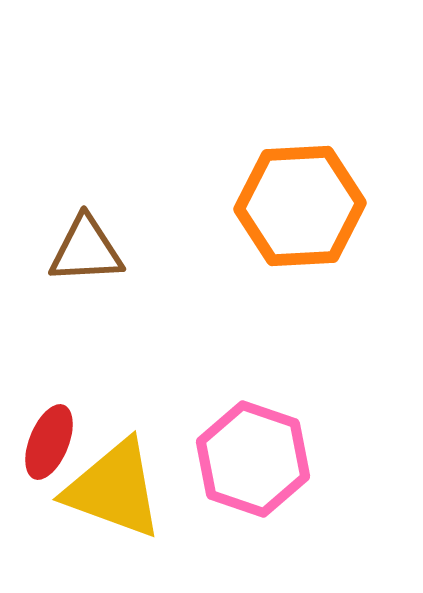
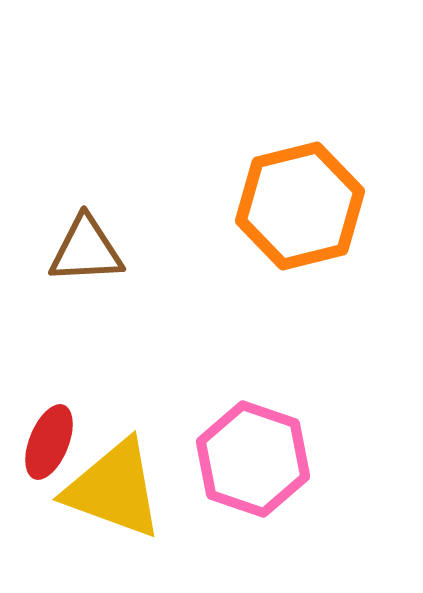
orange hexagon: rotated 11 degrees counterclockwise
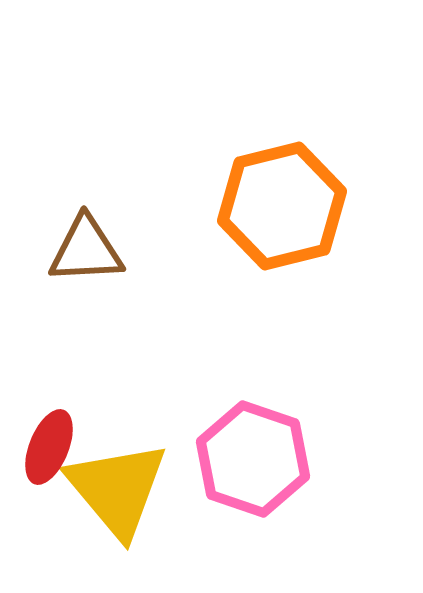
orange hexagon: moved 18 px left
red ellipse: moved 5 px down
yellow triangle: moved 3 px right; rotated 30 degrees clockwise
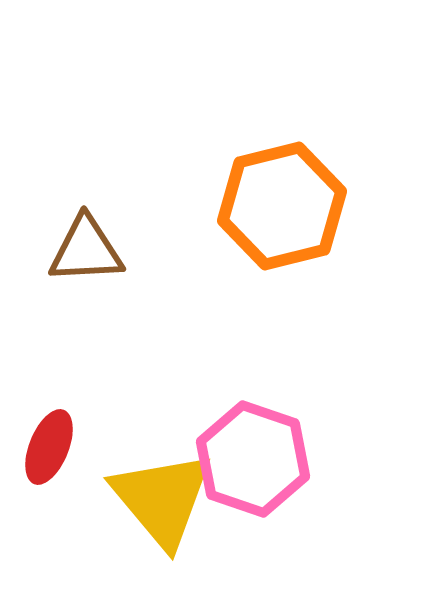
yellow triangle: moved 45 px right, 10 px down
